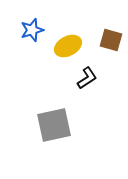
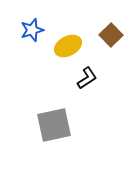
brown square: moved 5 px up; rotated 30 degrees clockwise
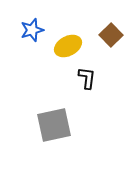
black L-shape: rotated 50 degrees counterclockwise
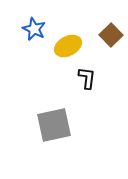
blue star: moved 2 px right, 1 px up; rotated 30 degrees counterclockwise
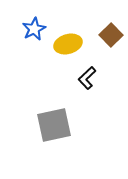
blue star: rotated 20 degrees clockwise
yellow ellipse: moved 2 px up; rotated 12 degrees clockwise
black L-shape: rotated 140 degrees counterclockwise
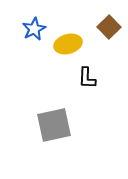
brown square: moved 2 px left, 8 px up
black L-shape: rotated 45 degrees counterclockwise
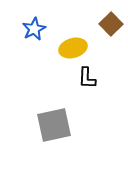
brown square: moved 2 px right, 3 px up
yellow ellipse: moved 5 px right, 4 px down
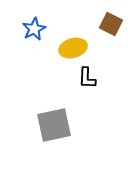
brown square: rotated 20 degrees counterclockwise
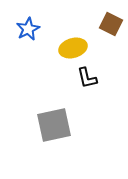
blue star: moved 6 px left
black L-shape: rotated 15 degrees counterclockwise
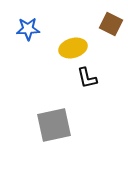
blue star: rotated 25 degrees clockwise
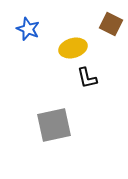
blue star: rotated 25 degrees clockwise
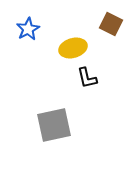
blue star: rotated 20 degrees clockwise
